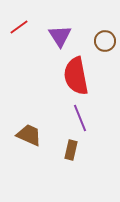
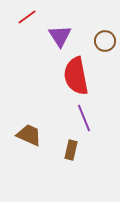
red line: moved 8 px right, 10 px up
purple line: moved 4 px right
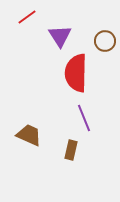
red semicircle: moved 3 px up; rotated 12 degrees clockwise
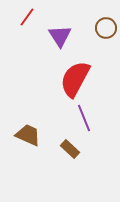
red line: rotated 18 degrees counterclockwise
brown circle: moved 1 px right, 13 px up
red semicircle: moved 1 px left, 6 px down; rotated 27 degrees clockwise
brown trapezoid: moved 1 px left
brown rectangle: moved 1 px left, 1 px up; rotated 60 degrees counterclockwise
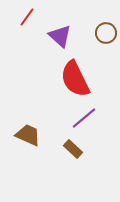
brown circle: moved 5 px down
purple triangle: rotated 15 degrees counterclockwise
red semicircle: rotated 54 degrees counterclockwise
purple line: rotated 72 degrees clockwise
brown rectangle: moved 3 px right
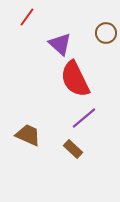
purple triangle: moved 8 px down
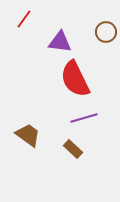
red line: moved 3 px left, 2 px down
brown circle: moved 1 px up
purple triangle: moved 2 px up; rotated 35 degrees counterclockwise
purple line: rotated 24 degrees clockwise
brown trapezoid: rotated 12 degrees clockwise
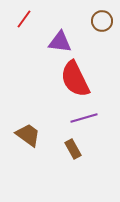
brown circle: moved 4 px left, 11 px up
brown rectangle: rotated 18 degrees clockwise
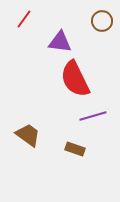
purple line: moved 9 px right, 2 px up
brown rectangle: moved 2 px right; rotated 42 degrees counterclockwise
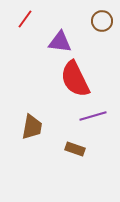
red line: moved 1 px right
brown trapezoid: moved 4 px right, 8 px up; rotated 64 degrees clockwise
